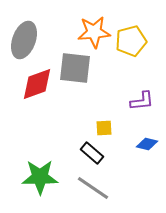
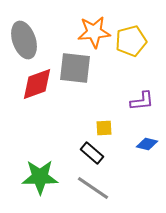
gray ellipse: rotated 39 degrees counterclockwise
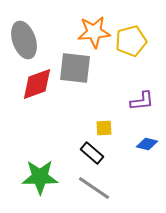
gray line: moved 1 px right
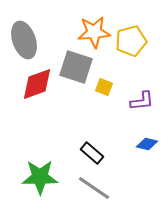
gray square: moved 1 px right, 1 px up; rotated 12 degrees clockwise
yellow square: moved 41 px up; rotated 24 degrees clockwise
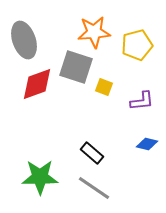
yellow pentagon: moved 6 px right, 4 px down
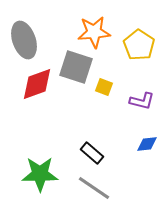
yellow pentagon: moved 2 px right; rotated 24 degrees counterclockwise
purple L-shape: rotated 20 degrees clockwise
blue diamond: rotated 20 degrees counterclockwise
green star: moved 3 px up
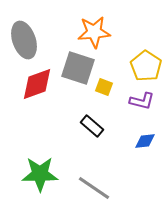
yellow pentagon: moved 7 px right, 21 px down
gray square: moved 2 px right, 1 px down
blue diamond: moved 2 px left, 3 px up
black rectangle: moved 27 px up
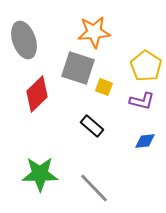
red diamond: moved 10 px down; rotated 24 degrees counterclockwise
gray line: rotated 12 degrees clockwise
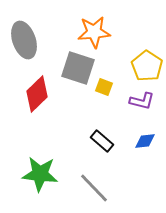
yellow pentagon: moved 1 px right
black rectangle: moved 10 px right, 15 px down
green star: rotated 6 degrees clockwise
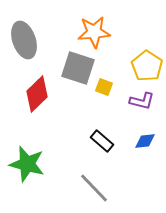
green star: moved 13 px left, 10 px up; rotated 9 degrees clockwise
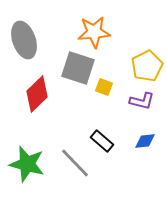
yellow pentagon: rotated 12 degrees clockwise
gray line: moved 19 px left, 25 px up
